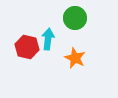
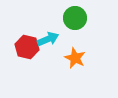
cyan arrow: rotated 60 degrees clockwise
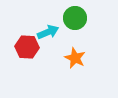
cyan arrow: moved 7 px up
red hexagon: rotated 10 degrees counterclockwise
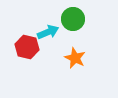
green circle: moved 2 px left, 1 px down
red hexagon: rotated 10 degrees clockwise
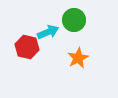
green circle: moved 1 px right, 1 px down
orange star: moved 3 px right; rotated 20 degrees clockwise
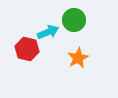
red hexagon: moved 2 px down
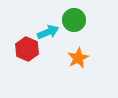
red hexagon: rotated 10 degrees clockwise
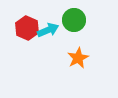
cyan arrow: moved 2 px up
red hexagon: moved 21 px up
